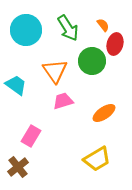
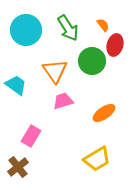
red ellipse: moved 1 px down
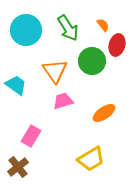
red ellipse: moved 2 px right
yellow trapezoid: moved 6 px left
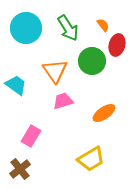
cyan circle: moved 2 px up
brown cross: moved 2 px right, 2 px down
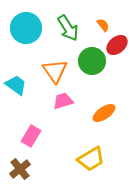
red ellipse: rotated 35 degrees clockwise
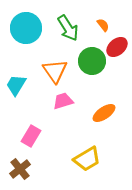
red ellipse: moved 2 px down
cyan trapezoid: rotated 95 degrees counterclockwise
yellow trapezoid: moved 4 px left
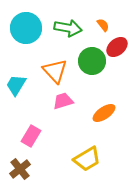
green arrow: rotated 48 degrees counterclockwise
orange triangle: rotated 8 degrees counterclockwise
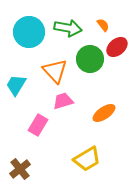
cyan circle: moved 3 px right, 4 px down
green circle: moved 2 px left, 2 px up
pink rectangle: moved 7 px right, 11 px up
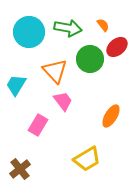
pink trapezoid: rotated 70 degrees clockwise
orange ellipse: moved 7 px right, 3 px down; rotated 25 degrees counterclockwise
